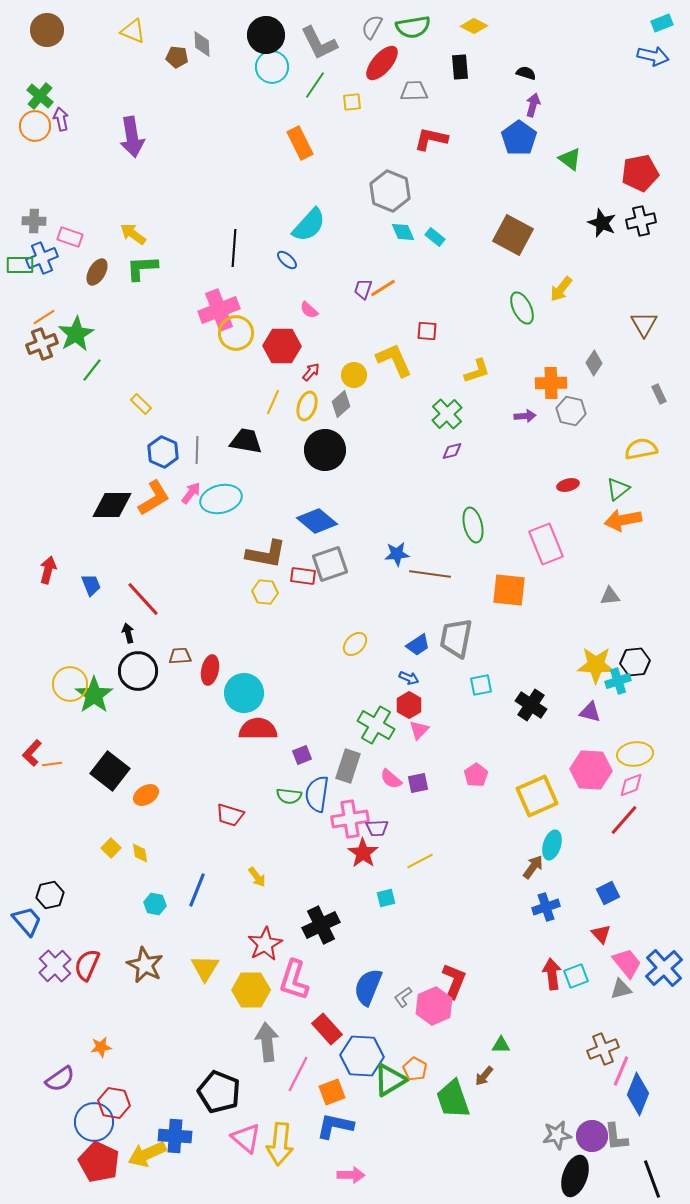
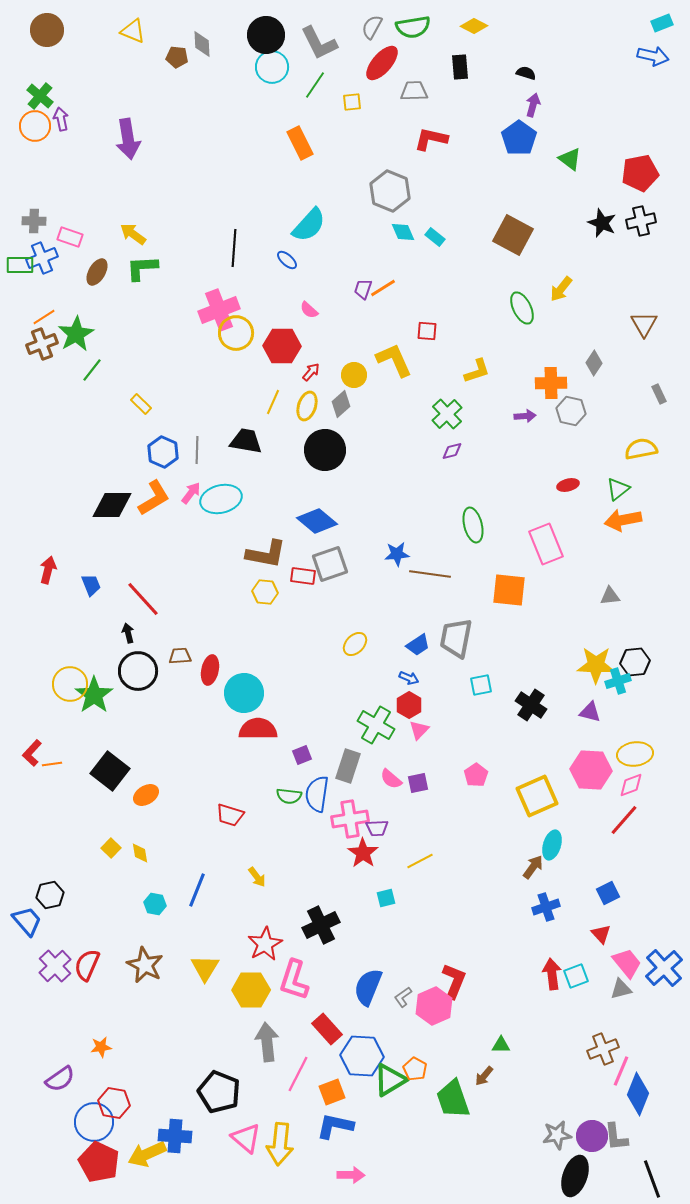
purple arrow at (132, 137): moved 4 px left, 2 px down
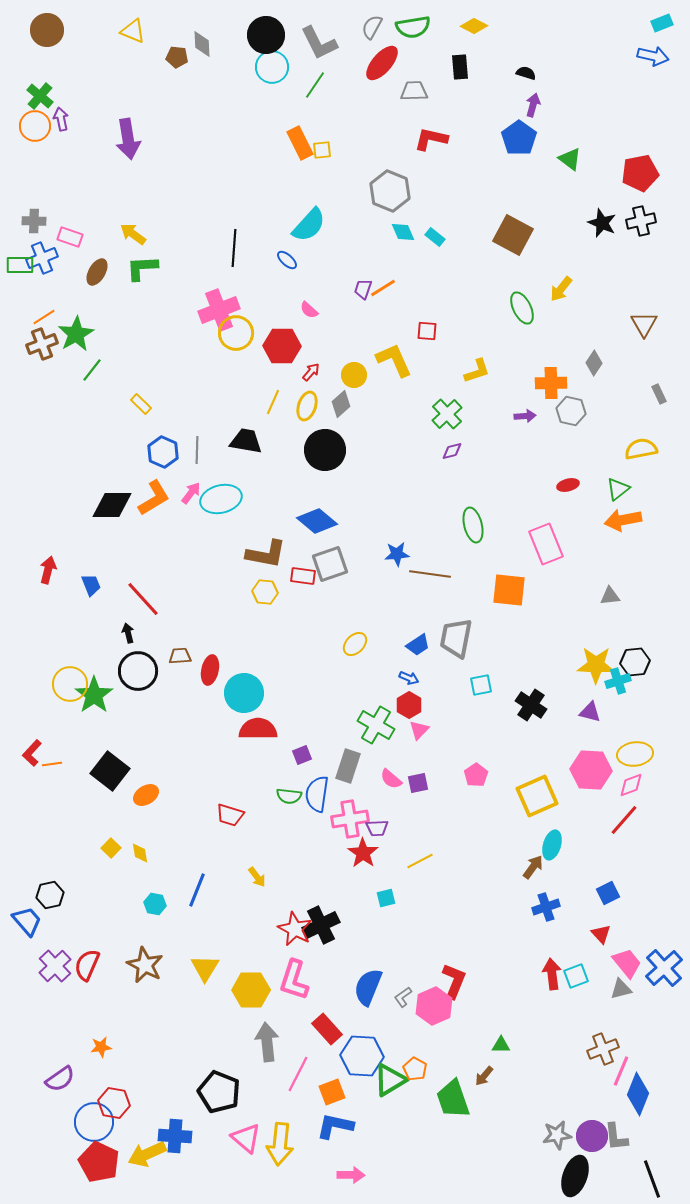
yellow square at (352, 102): moved 30 px left, 48 px down
red star at (265, 944): moved 30 px right, 15 px up; rotated 16 degrees counterclockwise
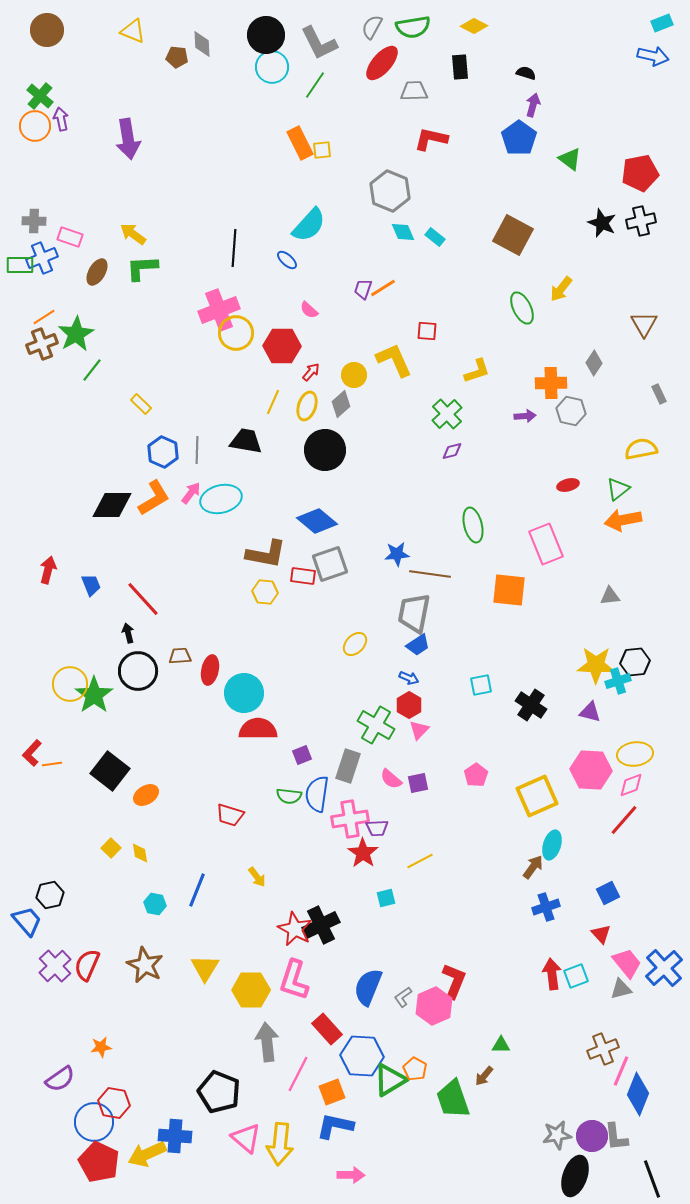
gray trapezoid at (456, 638): moved 42 px left, 25 px up
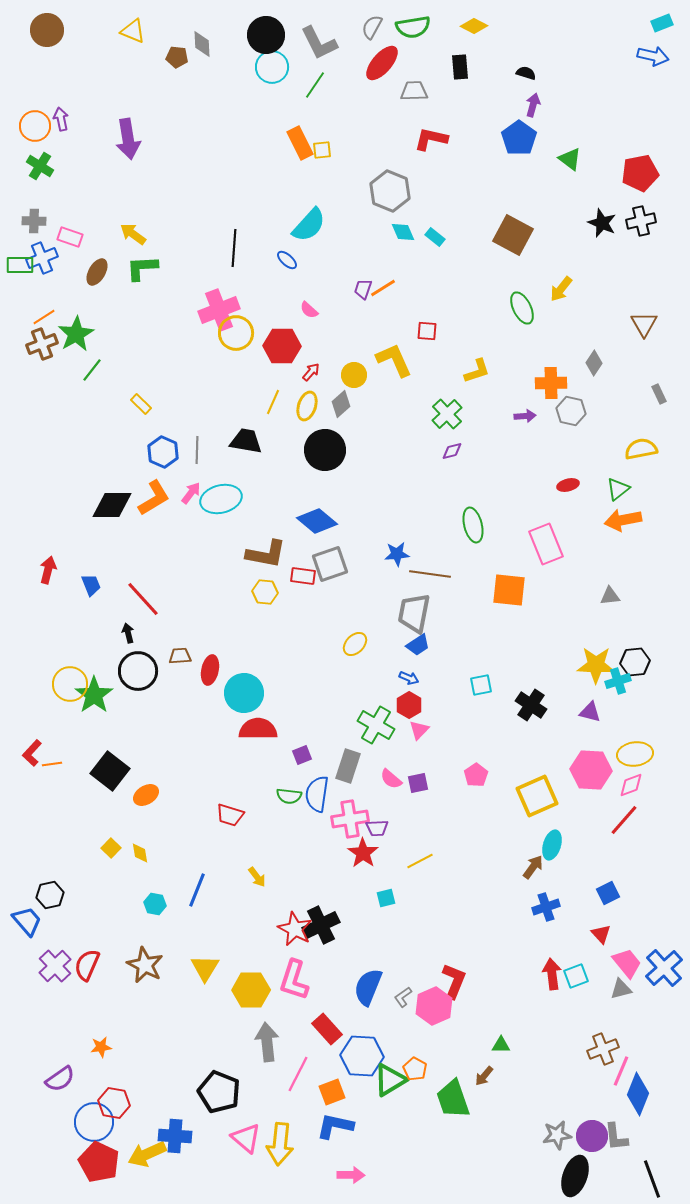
green cross at (40, 96): moved 70 px down; rotated 8 degrees counterclockwise
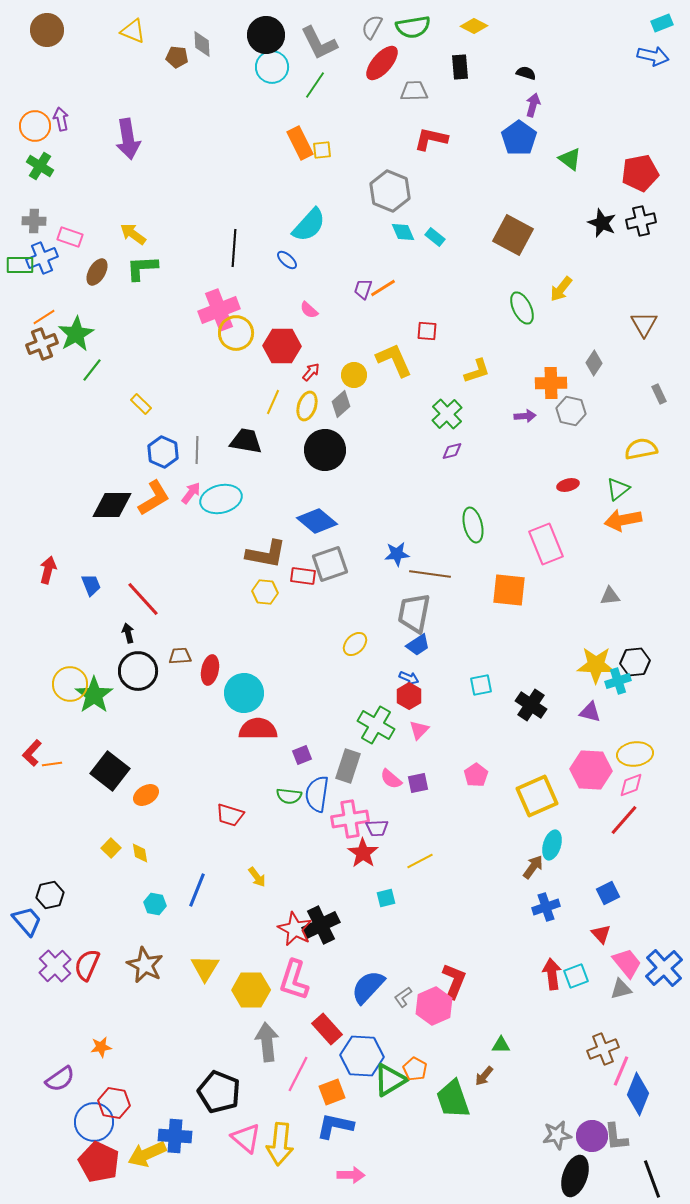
red hexagon at (409, 705): moved 9 px up
blue semicircle at (368, 987): rotated 21 degrees clockwise
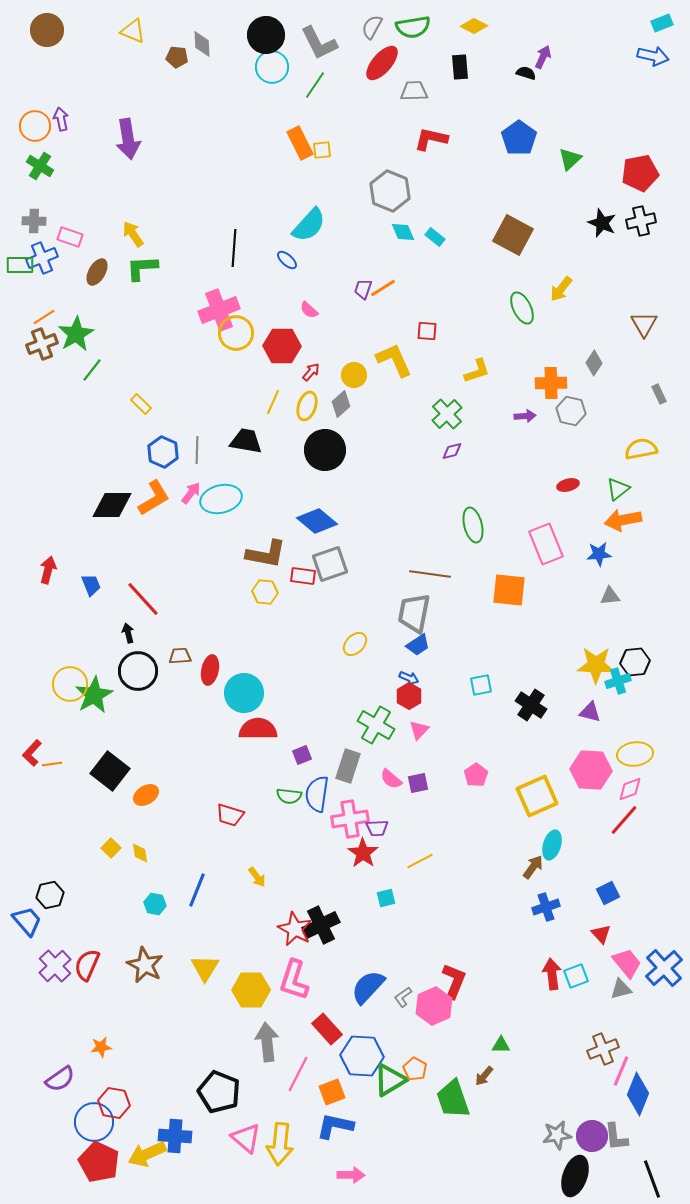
purple arrow at (533, 105): moved 10 px right, 48 px up; rotated 10 degrees clockwise
green triangle at (570, 159): rotated 40 degrees clockwise
yellow arrow at (133, 234): rotated 20 degrees clockwise
blue star at (397, 554): moved 202 px right
green star at (94, 695): rotated 6 degrees clockwise
pink diamond at (631, 785): moved 1 px left, 4 px down
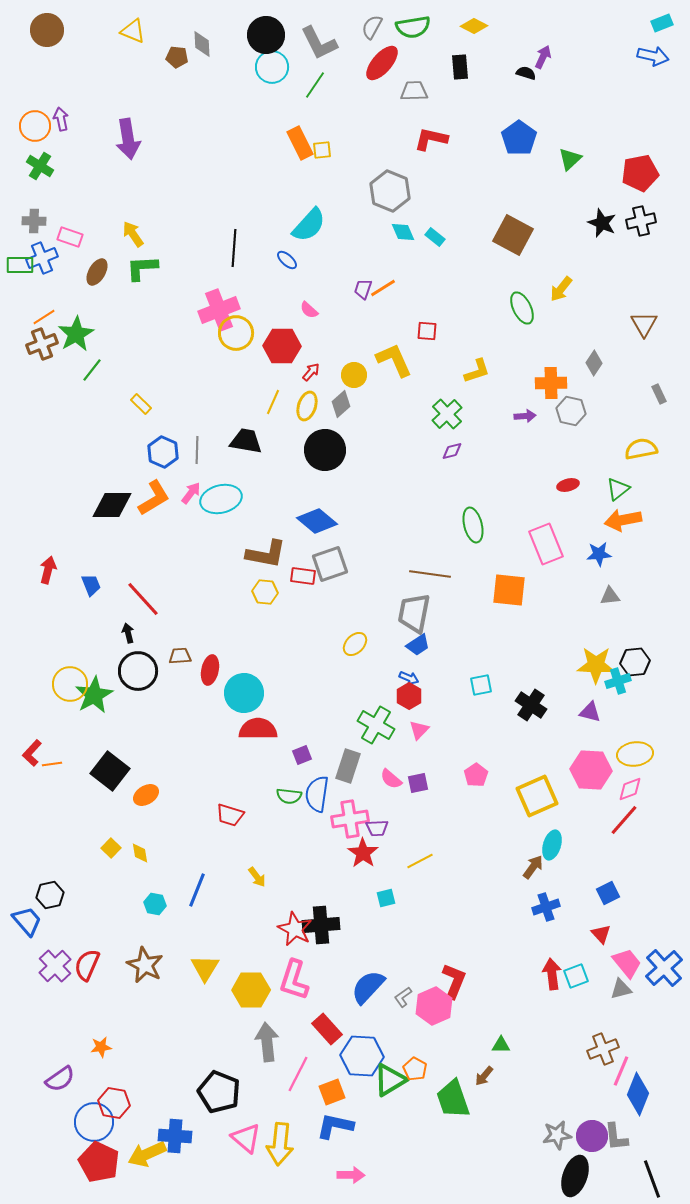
black cross at (321, 925): rotated 21 degrees clockwise
